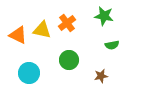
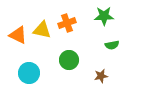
green star: rotated 12 degrees counterclockwise
orange cross: rotated 18 degrees clockwise
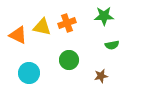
yellow triangle: moved 3 px up
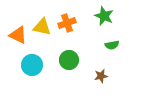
green star: rotated 24 degrees clockwise
cyan circle: moved 3 px right, 8 px up
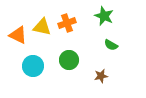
green semicircle: moved 1 px left; rotated 40 degrees clockwise
cyan circle: moved 1 px right, 1 px down
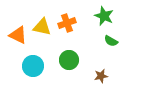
green semicircle: moved 4 px up
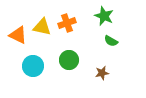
brown star: moved 1 px right, 3 px up
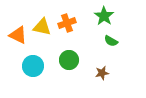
green star: rotated 12 degrees clockwise
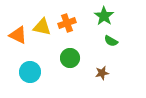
green circle: moved 1 px right, 2 px up
cyan circle: moved 3 px left, 6 px down
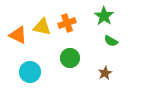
brown star: moved 3 px right; rotated 16 degrees counterclockwise
